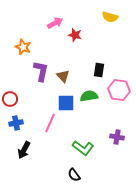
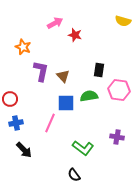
yellow semicircle: moved 13 px right, 4 px down
black arrow: rotated 72 degrees counterclockwise
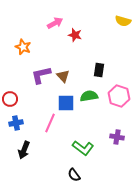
purple L-shape: moved 4 px down; rotated 115 degrees counterclockwise
pink hexagon: moved 6 px down; rotated 10 degrees clockwise
black arrow: rotated 66 degrees clockwise
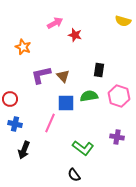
blue cross: moved 1 px left, 1 px down; rotated 24 degrees clockwise
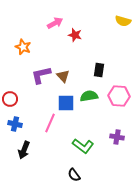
pink hexagon: rotated 15 degrees counterclockwise
green L-shape: moved 2 px up
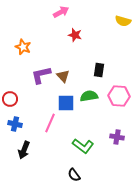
pink arrow: moved 6 px right, 11 px up
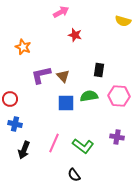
pink line: moved 4 px right, 20 px down
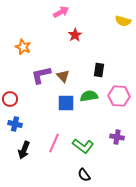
red star: rotated 24 degrees clockwise
black semicircle: moved 10 px right
